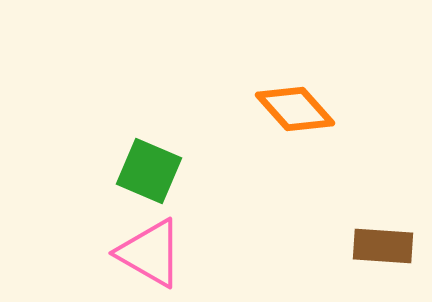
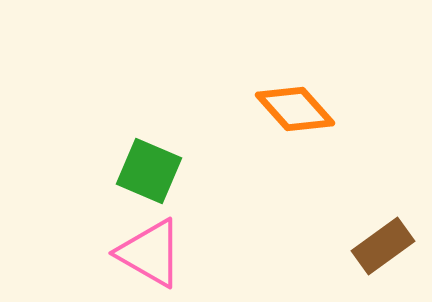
brown rectangle: rotated 40 degrees counterclockwise
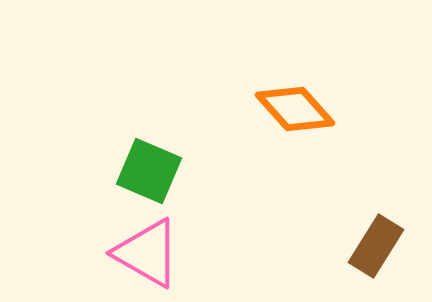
brown rectangle: moved 7 px left; rotated 22 degrees counterclockwise
pink triangle: moved 3 px left
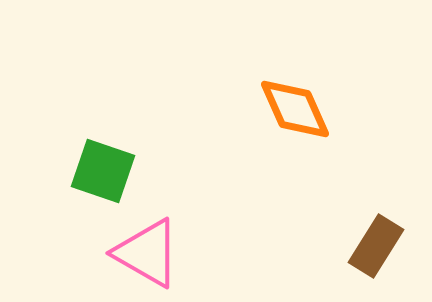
orange diamond: rotated 18 degrees clockwise
green square: moved 46 px left; rotated 4 degrees counterclockwise
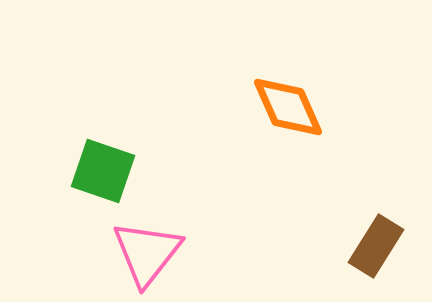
orange diamond: moved 7 px left, 2 px up
pink triangle: rotated 38 degrees clockwise
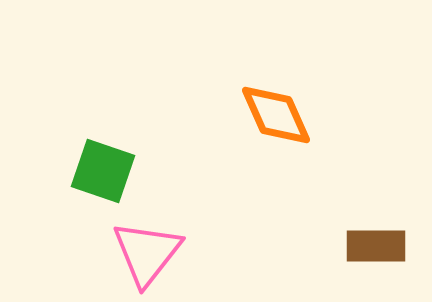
orange diamond: moved 12 px left, 8 px down
brown rectangle: rotated 58 degrees clockwise
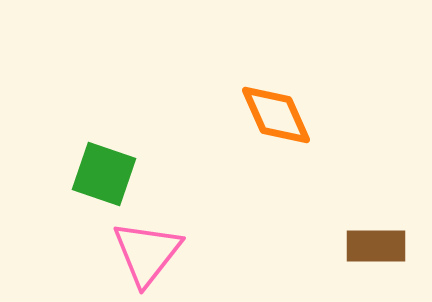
green square: moved 1 px right, 3 px down
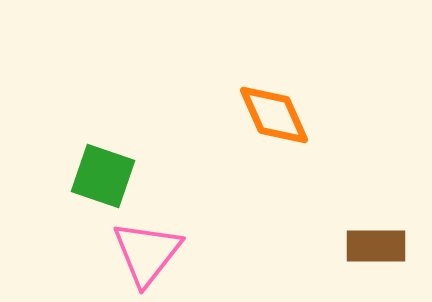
orange diamond: moved 2 px left
green square: moved 1 px left, 2 px down
